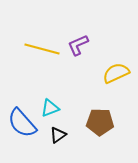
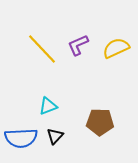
yellow line: rotated 32 degrees clockwise
yellow semicircle: moved 25 px up
cyan triangle: moved 2 px left, 2 px up
blue semicircle: moved 1 px left, 15 px down; rotated 52 degrees counterclockwise
black triangle: moved 3 px left, 1 px down; rotated 12 degrees counterclockwise
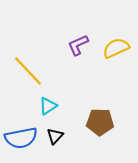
yellow line: moved 14 px left, 22 px down
cyan triangle: rotated 12 degrees counterclockwise
blue semicircle: rotated 8 degrees counterclockwise
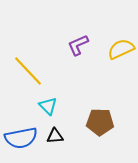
yellow semicircle: moved 5 px right, 1 px down
cyan triangle: rotated 42 degrees counterclockwise
black triangle: rotated 42 degrees clockwise
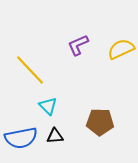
yellow line: moved 2 px right, 1 px up
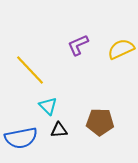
black triangle: moved 4 px right, 6 px up
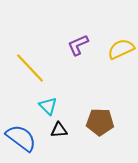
yellow line: moved 2 px up
blue semicircle: rotated 132 degrees counterclockwise
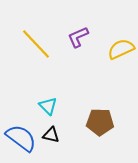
purple L-shape: moved 8 px up
yellow line: moved 6 px right, 24 px up
black triangle: moved 8 px left, 5 px down; rotated 18 degrees clockwise
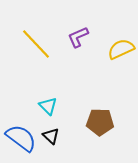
black triangle: moved 1 px down; rotated 30 degrees clockwise
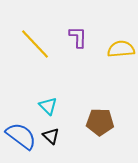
purple L-shape: rotated 115 degrees clockwise
yellow line: moved 1 px left
yellow semicircle: rotated 20 degrees clockwise
blue semicircle: moved 2 px up
